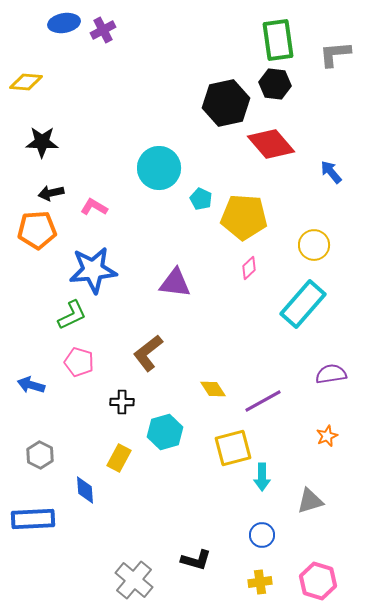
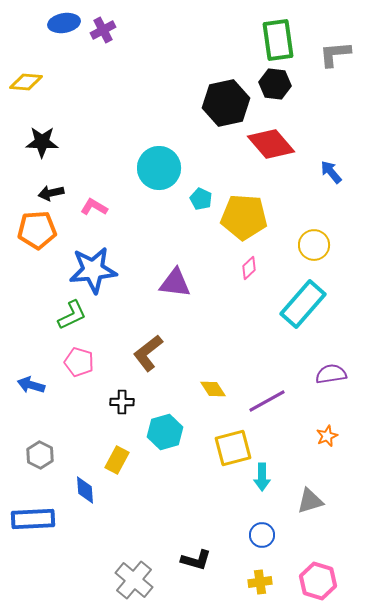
purple line at (263, 401): moved 4 px right
yellow rectangle at (119, 458): moved 2 px left, 2 px down
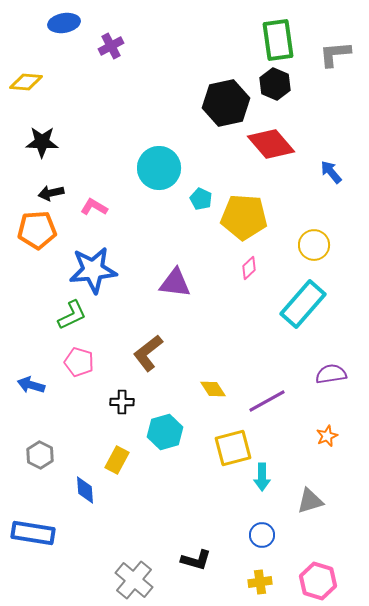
purple cross at (103, 30): moved 8 px right, 16 px down
black hexagon at (275, 84): rotated 16 degrees clockwise
blue rectangle at (33, 519): moved 14 px down; rotated 12 degrees clockwise
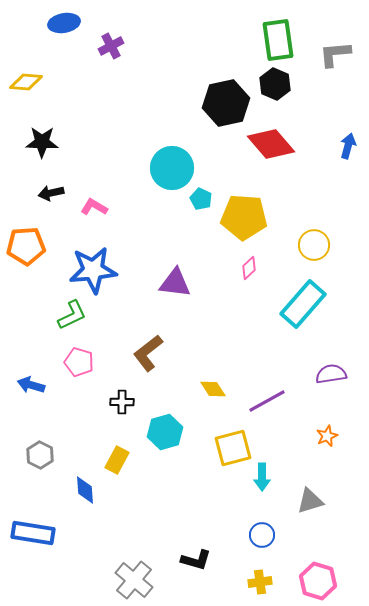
cyan circle at (159, 168): moved 13 px right
blue arrow at (331, 172): moved 17 px right, 26 px up; rotated 55 degrees clockwise
orange pentagon at (37, 230): moved 11 px left, 16 px down
